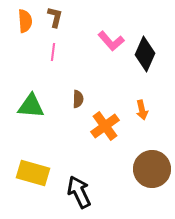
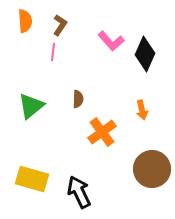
brown L-shape: moved 5 px right, 8 px down; rotated 20 degrees clockwise
green triangle: rotated 44 degrees counterclockwise
orange cross: moved 3 px left, 6 px down
yellow rectangle: moved 1 px left, 6 px down
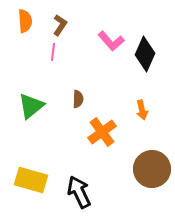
yellow rectangle: moved 1 px left, 1 px down
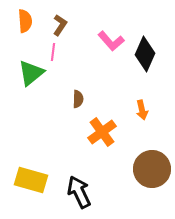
green triangle: moved 33 px up
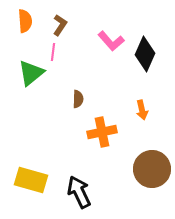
orange cross: rotated 24 degrees clockwise
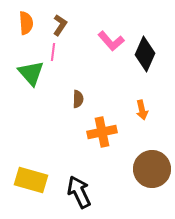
orange semicircle: moved 1 px right, 2 px down
green triangle: rotated 32 degrees counterclockwise
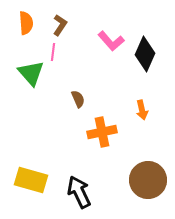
brown semicircle: rotated 24 degrees counterclockwise
brown circle: moved 4 px left, 11 px down
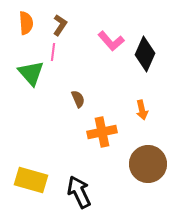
brown circle: moved 16 px up
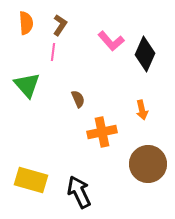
green triangle: moved 4 px left, 12 px down
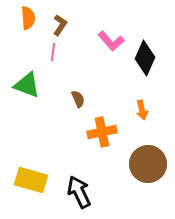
orange semicircle: moved 2 px right, 5 px up
black diamond: moved 4 px down
green triangle: rotated 28 degrees counterclockwise
